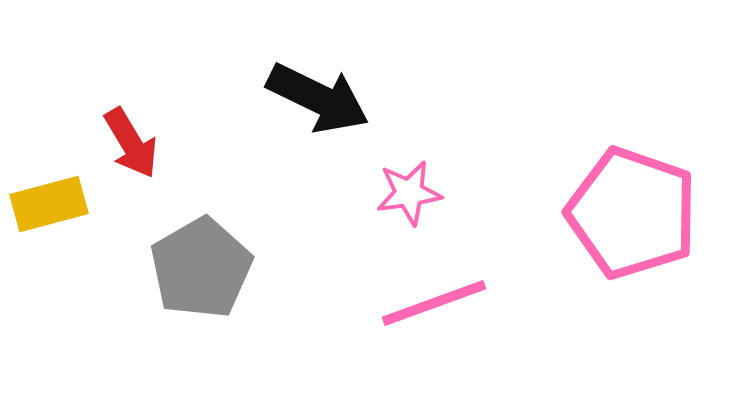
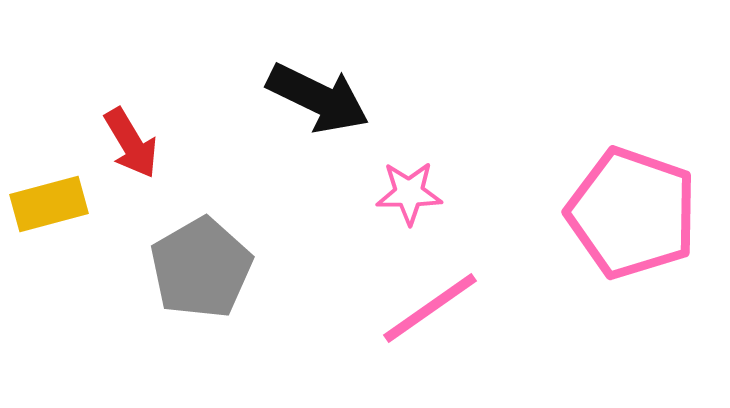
pink star: rotated 8 degrees clockwise
pink line: moved 4 px left, 5 px down; rotated 15 degrees counterclockwise
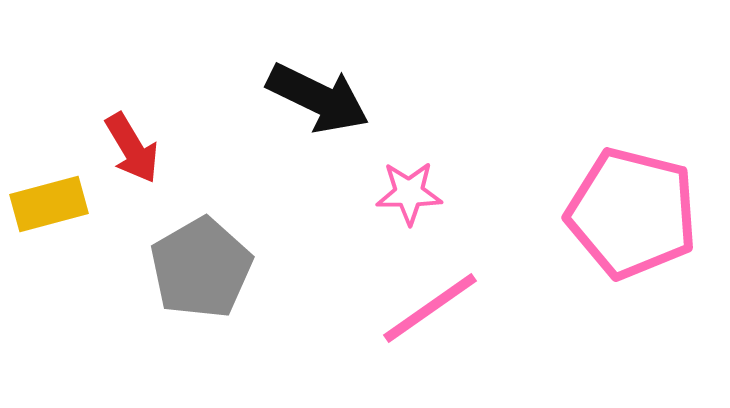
red arrow: moved 1 px right, 5 px down
pink pentagon: rotated 5 degrees counterclockwise
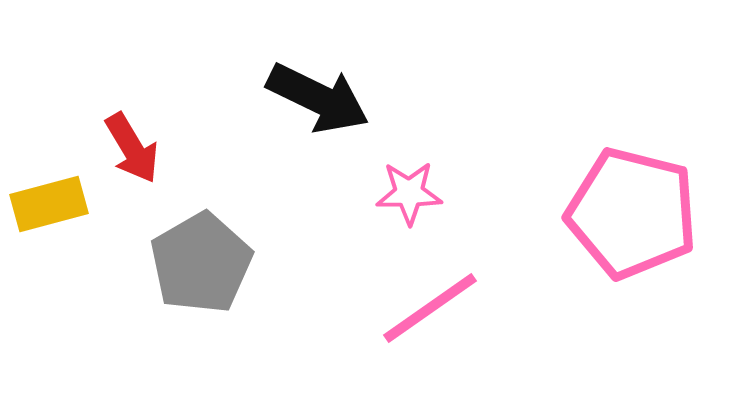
gray pentagon: moved 5 px up
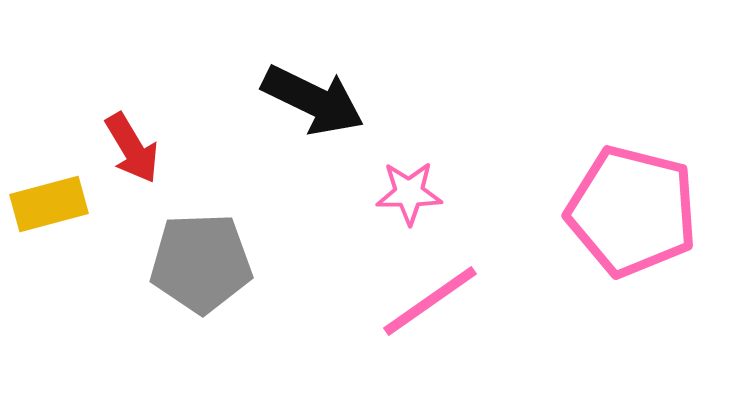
black arrow: moved 5 px left, 2 px down
pink pentagon: moved 2 px up
gray pentagon: rotated 28 degrees clockwise
pink line: moved 7 px up
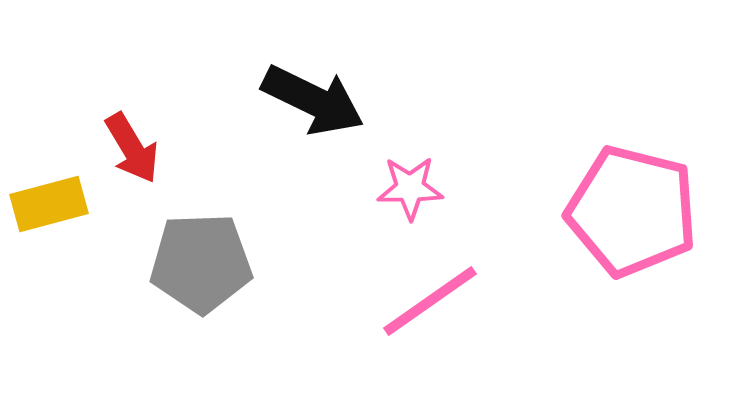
pink star: moved 1 px right, 5 px up
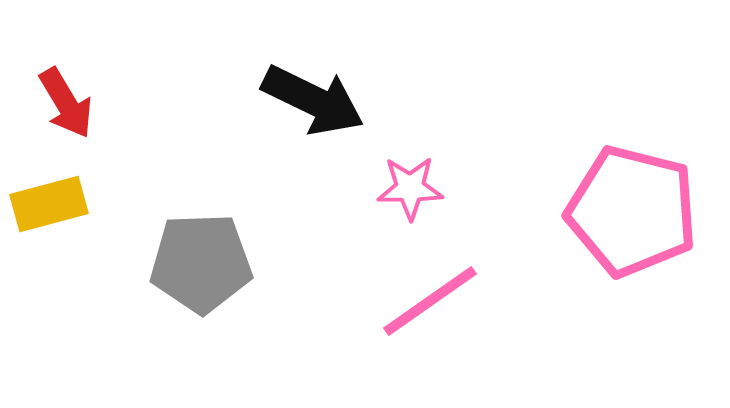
red arrow: moved 66 px left, 45 px up
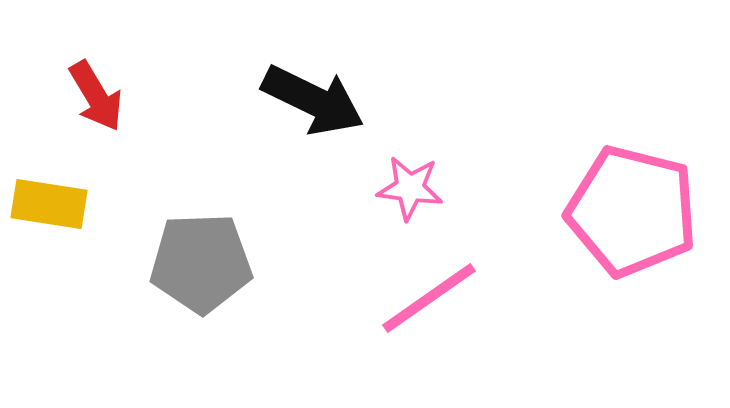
red arrow: moved 30 px right, 7 px up
pink star: rotated 8 degrees clockwise
yellow rectangle: rotated 24 degrees clockwise
pink line: moved 1 px left, 3 px up
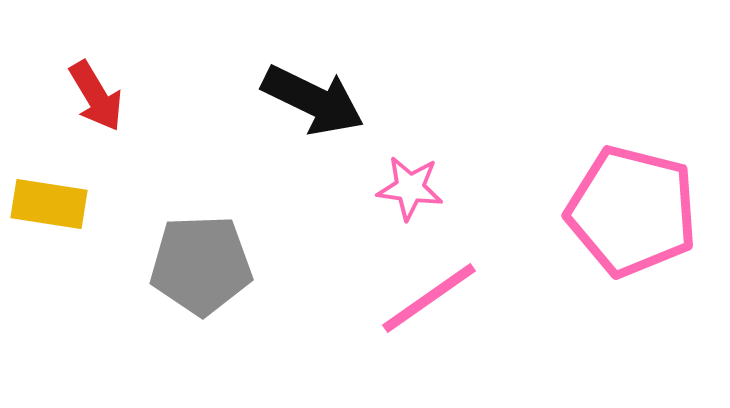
gray pentagon: moved 2 px down
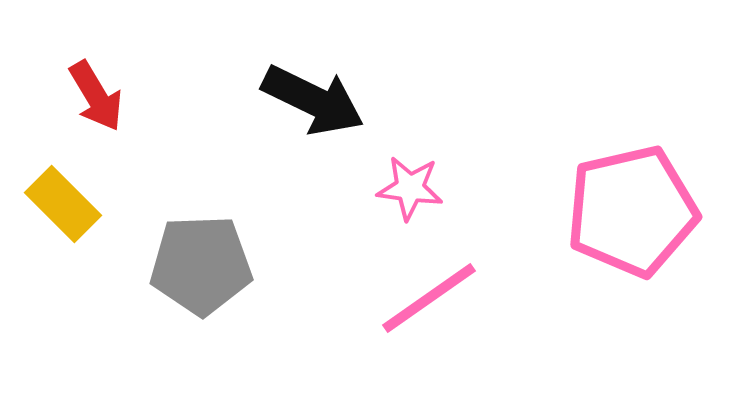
yellow rectangle: moved 14 px right; rotated 36 degrees clockwise
pink pentagon: rotated 27 degrees counterclockwise
